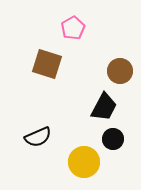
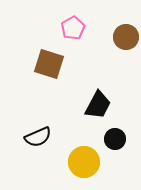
brown square: moved 2 px right
brown circle: moved 6 px right, 34 px up
black trapezoid: moved 6 px left, 2 px up
black circle: moved 2 px right
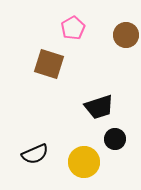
brown circle: moved 2 px up
black trapezoid: moved 1 px right, 2 px down; rotated 44 degrees clockwise
black semicircle: moved 3 px left, 17 px down
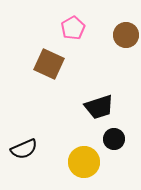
brown square: rotated 8 degrees clockwise
black circle: moved 1 px left
black semicircle: moved 11 px left, 5 px up
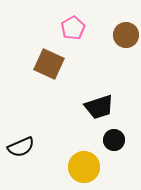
black circle: moved 1 px down
black semicircle: moved 3 px left, 2 px up
yellow circle: moved 5 px down
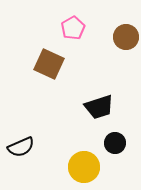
brown circle: moved 2 px down
black circle: moved 1 px right, 3 px down
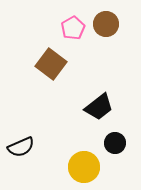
brown circle: moved 20 px left, 13 px up
brown square: moved 2 px right; rotated 12 degrees clockwise
black trapezoid: rotated 20 degrees counterclockwise
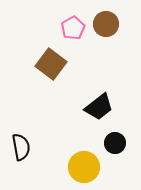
black semicircle: rotated 76 degrees counterclockwise
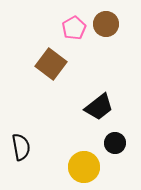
pink pentagon: moved 1 px right
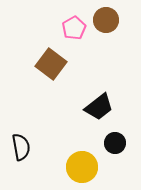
brown circle: moved 4 px up
yellow circle: moved 2 px left
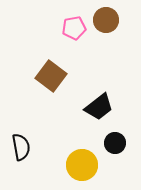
pink pentagon: rotated 20 degrees clockwise
brown square: moved 12 px down
yellow circle: moved 2 px up
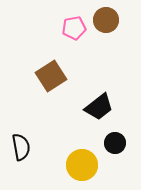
brown square: rotated 20 degrees clockwise
